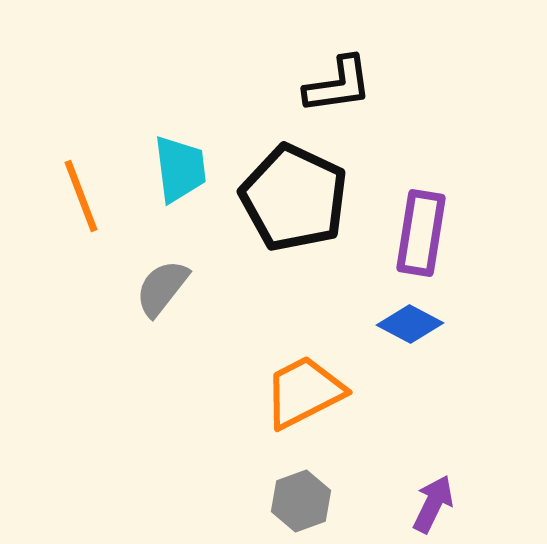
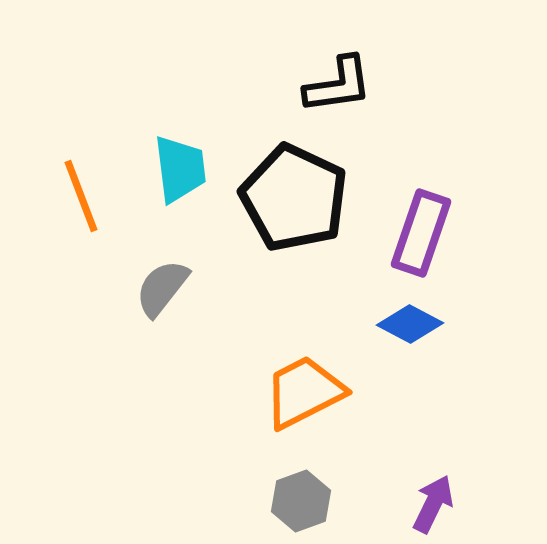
purple rectangle: rotated 10 degrees clockwise
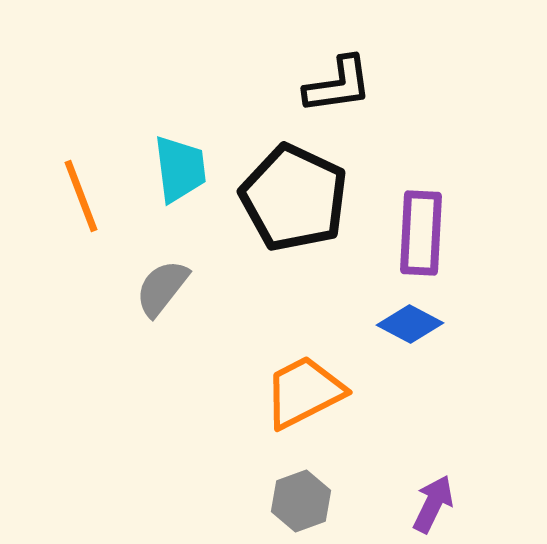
purple rectangle: rotated 16 degrees counterclockwise
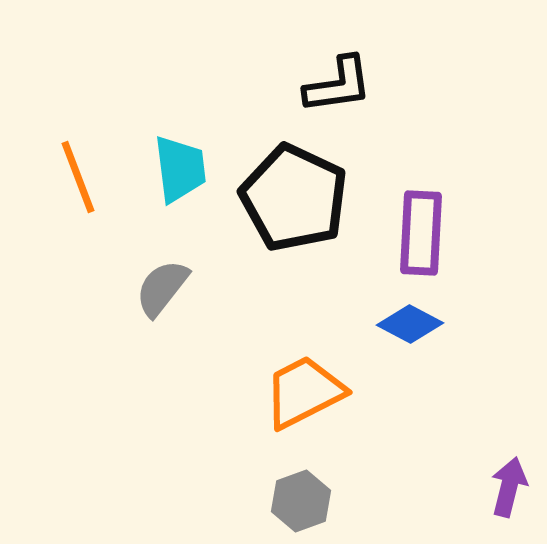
orange line: moved 3 px left, 19 px up
purple arrow: moved 76 px right, 17 px up; rotated 12 degrees counterclockwise
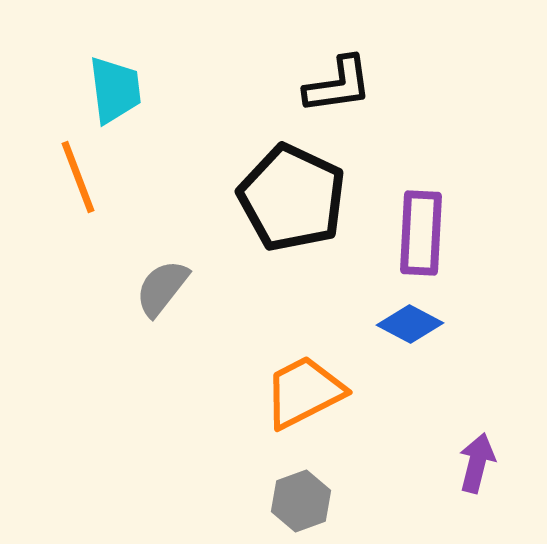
cyan trapezoid: moved 65 px left, 79 px up
black pentagon: moved 2 px left
purple arrow: moved 32 px left, 24 px up
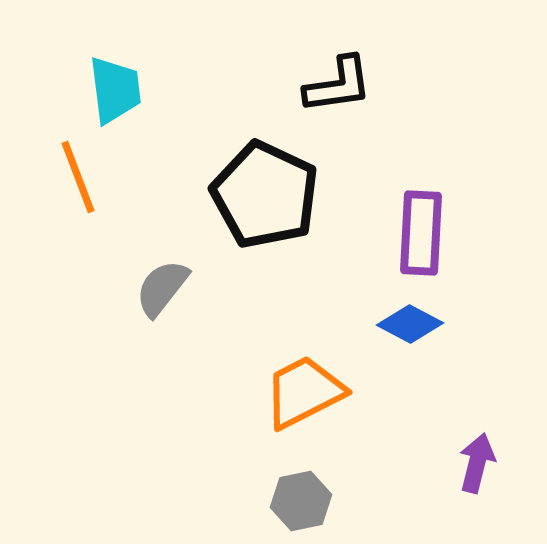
black pentagon: moved 27 px left, 3 px up
gray hexagon: rotated 8 degrees clockwise
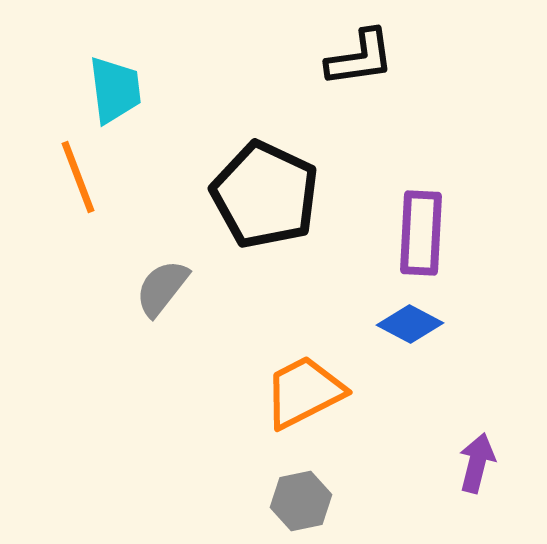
black L-shape: moved 22 px right, 27 px up
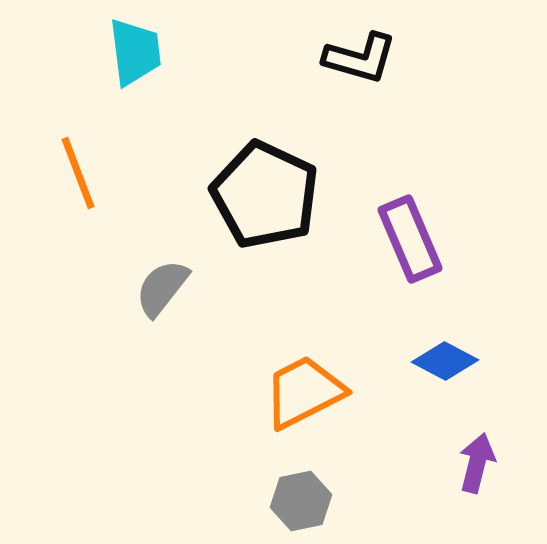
black L-shape: rotated 24 degrees clockwise
cyan trapezoid: moved 20 px right, 38 px up
orange line: moved 4 px up
purple rectangle: moved 11 px left, 6 px down; rotated 26 degrees counterclockwise
blue diamond: moved 35 px right, 37 px down
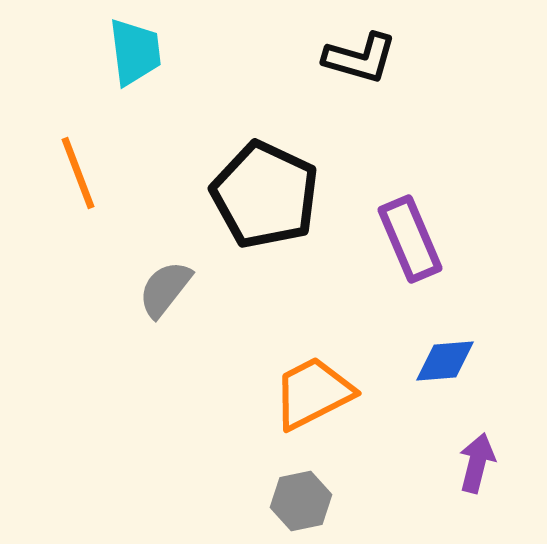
gray semicircle: moved 3 px right, 1 px down
blue diamond: rotated 32 degrees counterclockwise
orange trapezoid: moved 9 px right, 1 px down
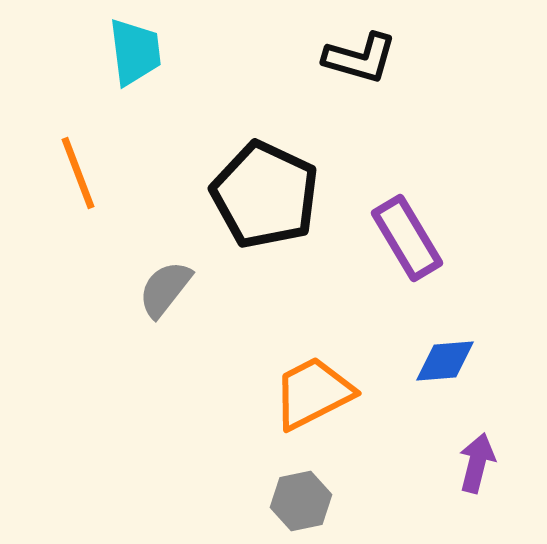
purple rectangle: moved 3 px left, 1 px up; rotated 8 degrees counterclockwise
